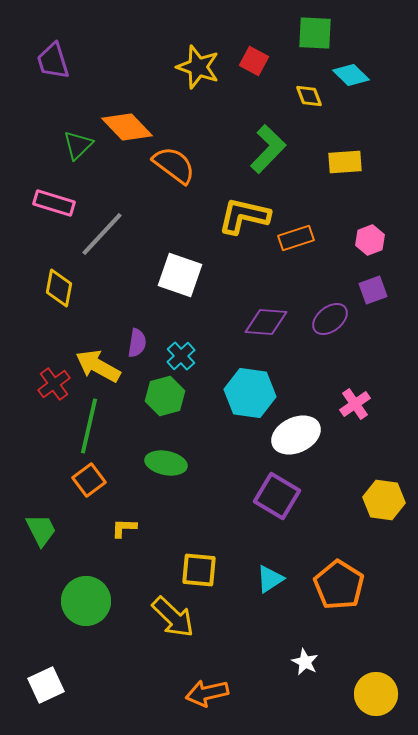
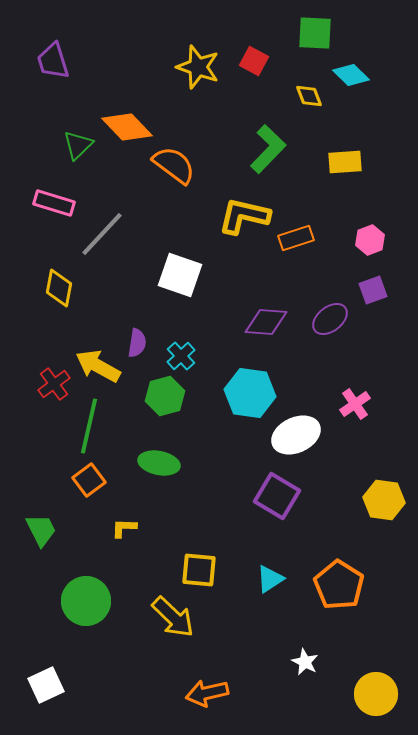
green ellipse at (166, 463): moved 7 px left
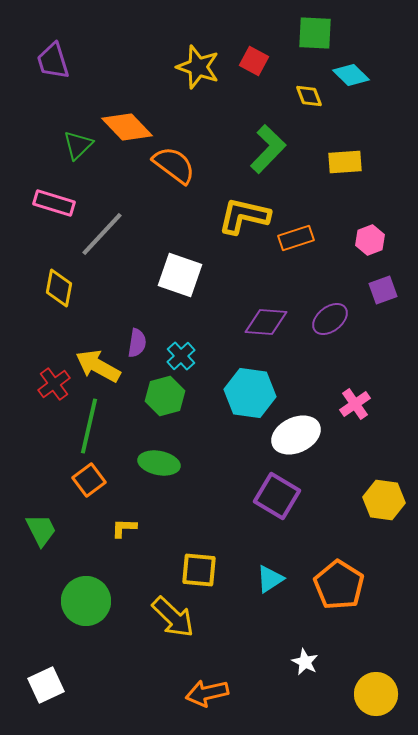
purple square at (373, 290): moved 10 px right
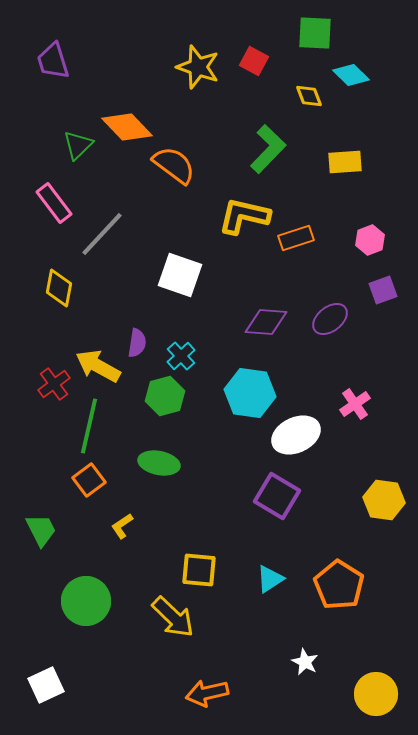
pink rectangle at (54, 203): rotated 36 degrees clockwise
yellow L-shape at (124, 528): moved 2 px left, 2 px up; rotated 36 degrees counterclockwise
